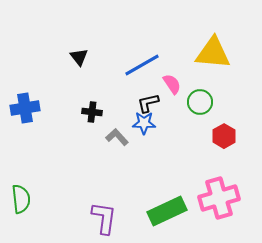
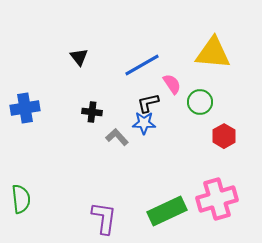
pink cross: moved 2 px left, 1 px down
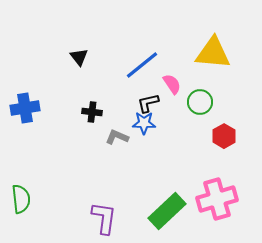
blue line: rotated 9 degrees counterclockwise
gray L-shape: rotated 25 degrees counterclockwise
green rectangle: rotated 18 degrees counterclockwise
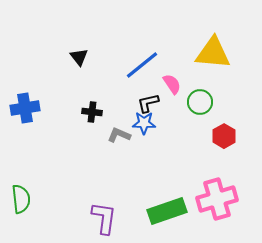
gray L-shape: moved 2 px right, 2 px up
green rectangle: rotated 24 degrees clockwise
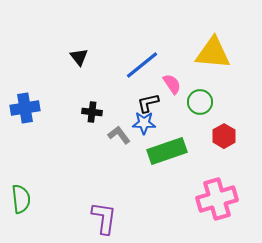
gray L-shape: rotated 30 degrees clockwise
green rectangle: moved 60 px up
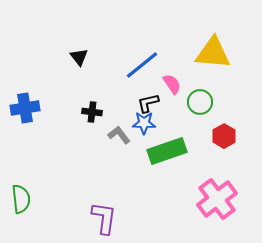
pink cross: rotated 21 degrees counterclockwise
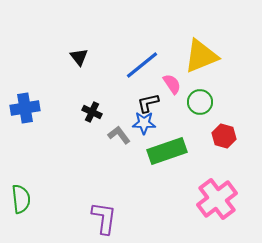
yellow triangle: moved 12 px left, 3 px down; rotated 27 degrees counterclockwise
black cross: rotated 18 degrees clockwise
red hexagon: rotated 15 degrees counterclockwise
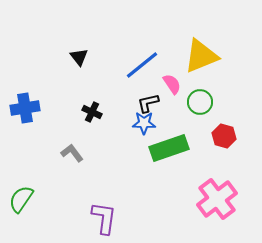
gray L-shape: moved 47 px left, 18 px down
green rectangle: moved 2 px right, 3 px up
green semicircle: rotated 140 degrees counterclockwise
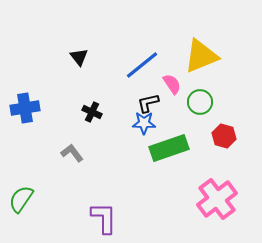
purple L-shape: rotated 8 degrees counterclockwise
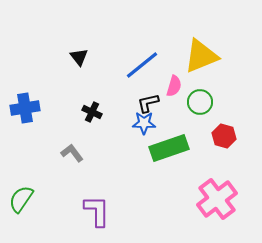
pink semicircle: moved 2 px right, 2 px down; rotated 50 degrees clockwise
purple L-shape: moved 7 px left, 7 px up
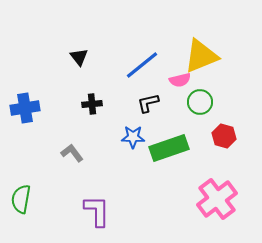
pink semicircle: moved 6 px right, 6 px up; rotated 60 degrees clockwise
black cross: moved 8 px up; rotated 30 degrees counterclockwise
blue star: moved 11 px left, 14 px down
green semicircle: rotated 24 degrees counterclockwise
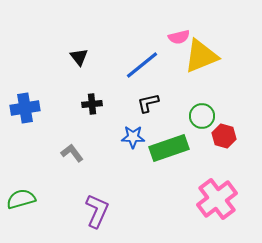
pink semicircle: moved 1 px left, 43 px up
green circle: moved 2 px right, 14 px down
green semicircle: rotated 64 degrees clockwise
purple L-shape: rotated 24 degrees clockwise
